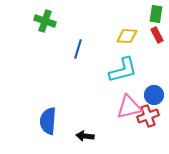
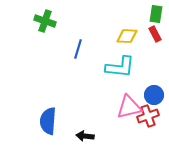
red rectangle: moved 2 px left, 1 px up
cyan L-shape: moved 3 px left, 3 px up; rotated 20 degrees clockwise
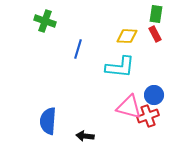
pink triangle: rotated 28 degrees clockwise
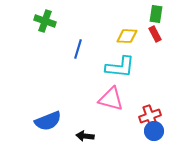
blue circle: moved 36 px down
pink triangle: moved 18 px left, 8 px up
red cross: moved 2 px right
blue semicircle: rotated 116 degrees counterclockwise
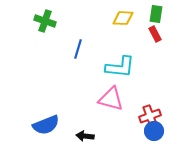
yellow diamond: moved 4 px left, 18 px up
blue semicircle: moved 2 px left, 4 px down
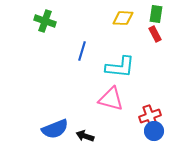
blue line: moved 4 px right, 2 px down
blue semicircle: moved 9 px right, 4 px down
black arrow: rotated 12 degrees clockwise
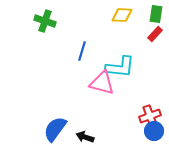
yellow diamond: moved 1 px left, 3 px up
red rectangle: rotated 70 degrees clockwise
pink triangle: moved 9 px left, 16 px up
blue semicircle: rotated 148 degrees clockwise
black arrow: moved 1 px down
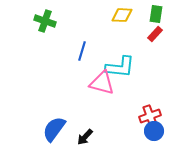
blue semicircle: moved 1 px left
black arrow: rotated 66 degrees counterclockwise
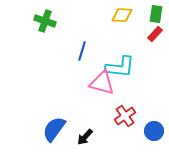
red cross: moved 25 px left; rotated 15 degrees counterclockwise
